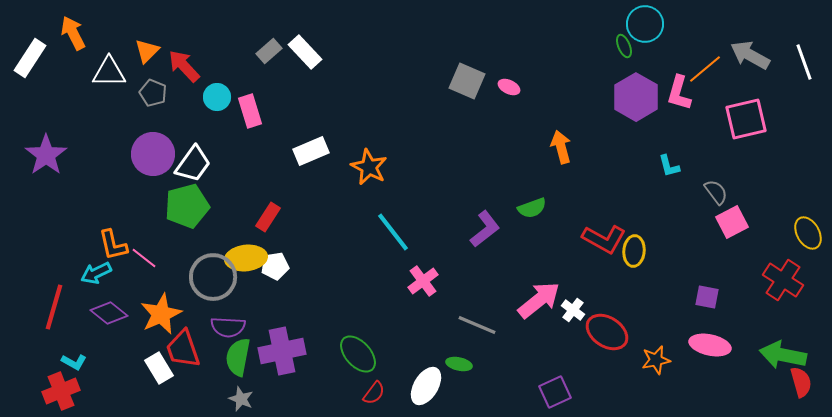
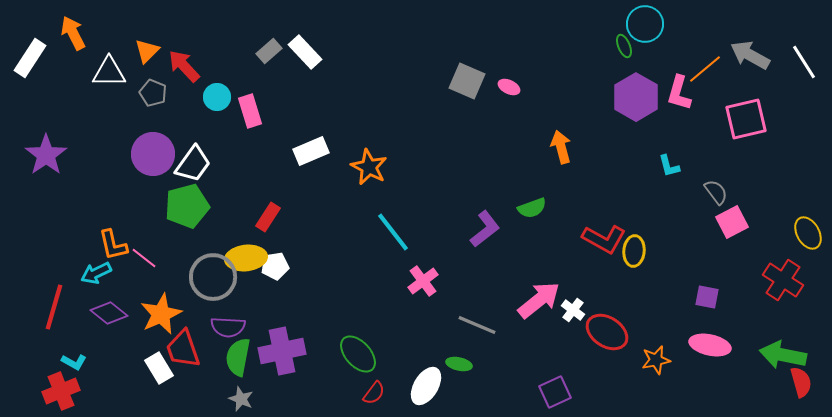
white line at (804, 62): rotated 12 degrees counterclockwise
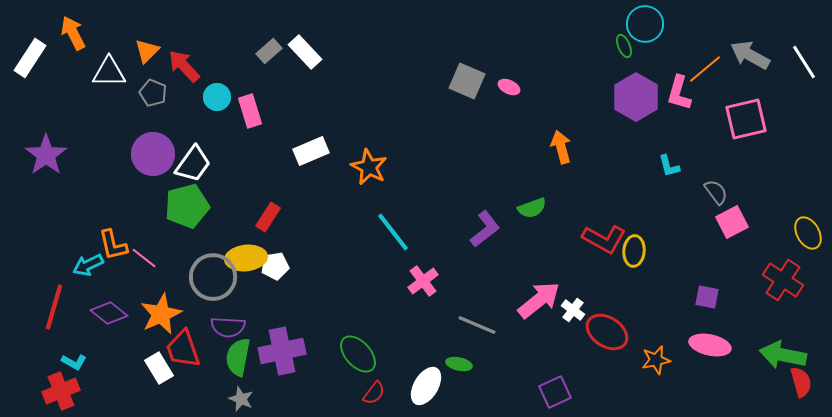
cyan arrow at (96, 273): moved 8 px left, 8 px up
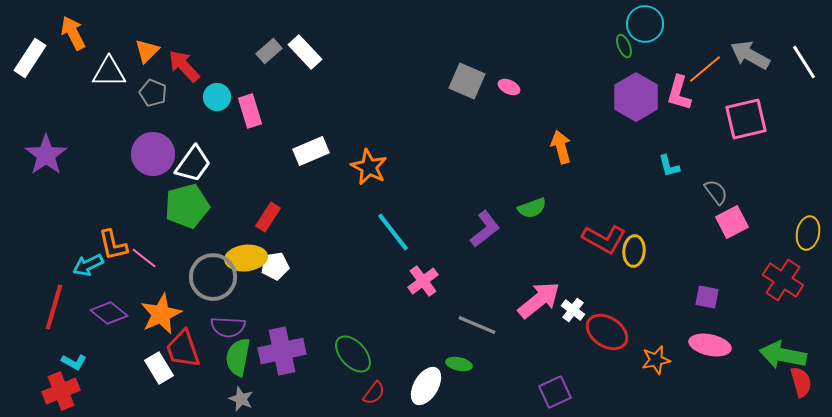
yellow ellipse at (808, 233): rotated 40 degrees clockwise
green ellipse at (358, 354): moved 5 px left
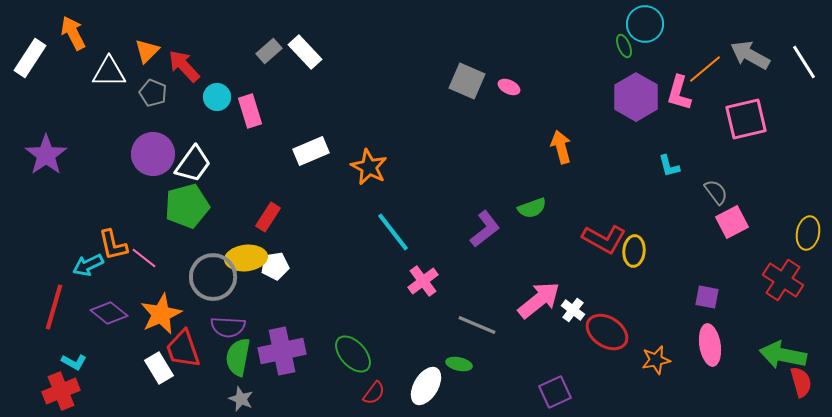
pink ellipse at (710, 345): rotated 69 degrees clockwise
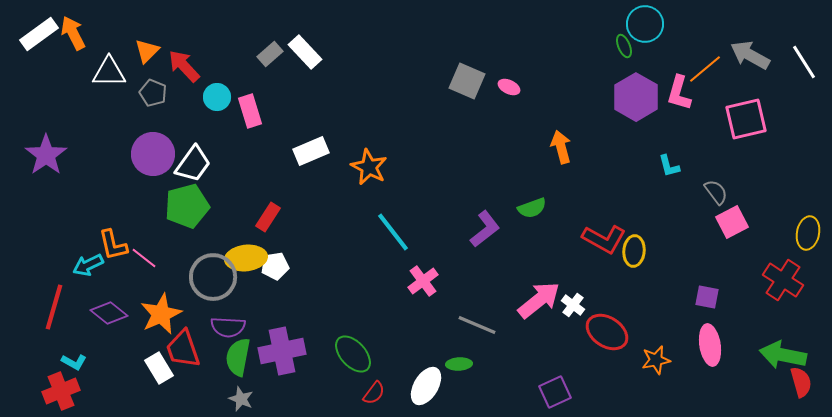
gray rectangle at (269, 51): moved 1 px right, 3 px down
white rectangle at (30, 58): moved 9 px right, 24 px up; rotated 21 degrees clockwise
white cross at (573, 310): moved 5 px up
green ellipse at (459, 364): rotated 15 degrees counterclockwise
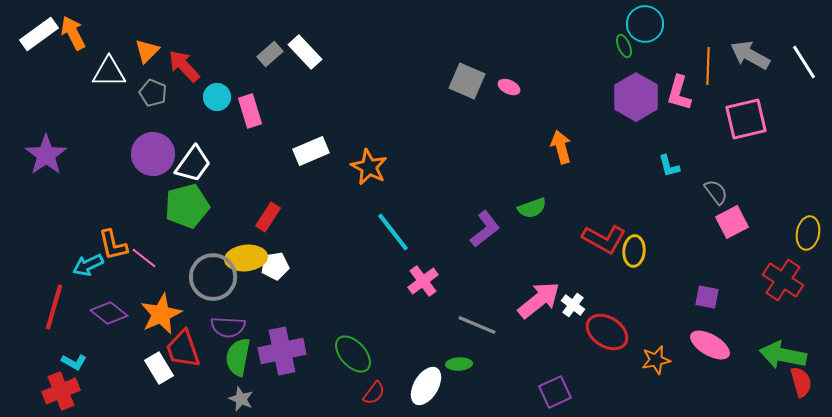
orange line at (705, 69): moved 3 px right, 3 px up; rotated 48 degrees counterclockwise
pink ellipse at (710, 345): rotated 51 degrees counterclockwise
